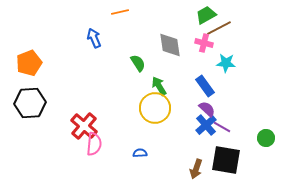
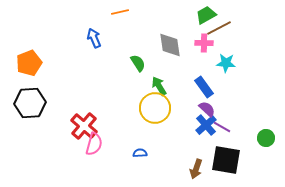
pink cross: rotated 12 degrees counterclockwise
blue rectangle: moved 1 px left, 1 px down
pink semicircle: rotated 10 degrees clockwise
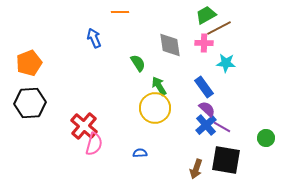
orange line: rotated 12 degrees clockwise
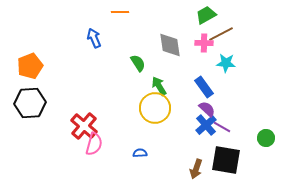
brown line: moved 2 px right, 6 px down
orange pentagon: moved 1 px right, 3 px down
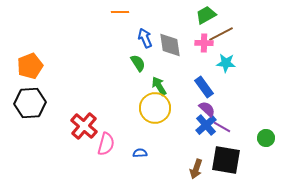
blue arrow: moved 51 px right
pink semicircle: moved 12 px right
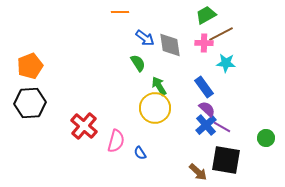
blue arrow: rotated 150 degrees clockwise
pink semicircle: moved 10 px right, 3 px up
blue semicircle: rotated 120 degrees counterclockwise
brown arrow: moved 2 px right, 3 px down; rotated 66 degrees counterclockwise
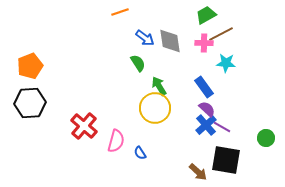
orange line: rotated 18 degrees counterclockwise
gray diamond: moved 4 px up
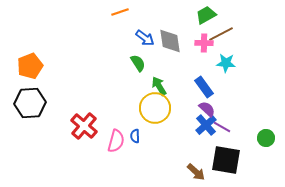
blue semicircle: moved 5 px left, 17 px up; rotated 32 degrees clockwise
brown arrow: moved 2 px left
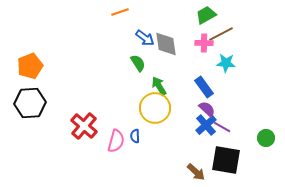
gray diamond: moved 4 px left, 3 px down
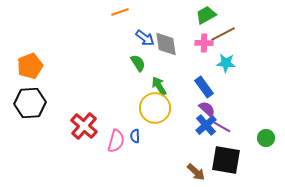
brown line: moved 2 px right
